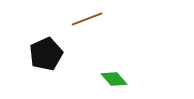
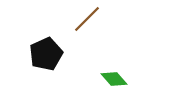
brown line: rotated 24 degrees counterclockwise
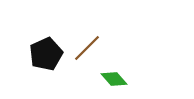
brown line: moved 29 px down
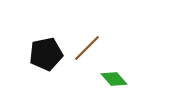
black pentagon: rotated 12 degrees clockwise
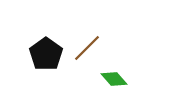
black pentagon: rotated 24 degrees counterclockwise
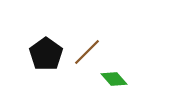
brown line: moved 4 px down
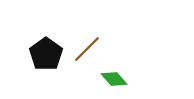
brown line: moved 3 px up
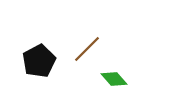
black pentagon: moved 7 px left, 7 px down; rotated 8 degrees clockwise
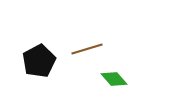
brown line: rotated 28 degrees clockwise
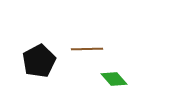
brown line: rotated 16 degrees clockwise
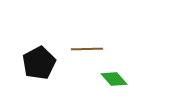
black pentagon: moved 2 px down
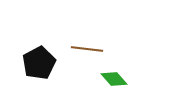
brown line: rotated 8 degrees clockwise
